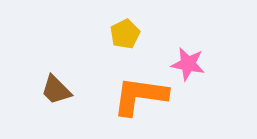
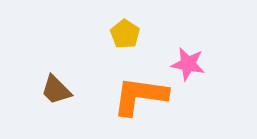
yellow pentagon: rotated 12 degrees counterclockwise
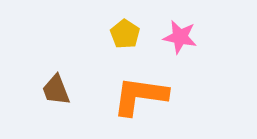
pink star: moved 8 px left, 27 px up
brown trapezoid: rotated 24 degrees clockwise
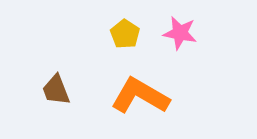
pink star: moved 4 px up
orange L-shape: rotated 22 degrees clockwise
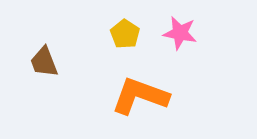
brown trapezoid: moved 12 px left, 28 px up
orange L-shape: rotated 10 degrees counterclockwise
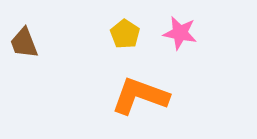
brown trapezoid: moved 20 px left, 19 px up
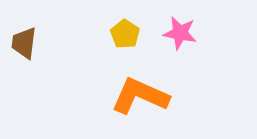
brown trapezoid: rotated 28 degrees clockwise
orange L-shape: rotated 4 degrees clockwise
